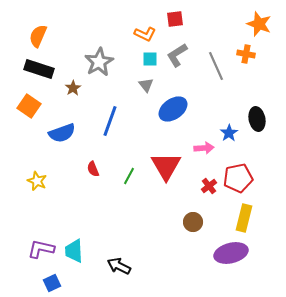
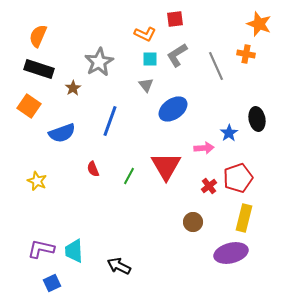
red pentagon: rotated 8 degrees counterclockwise
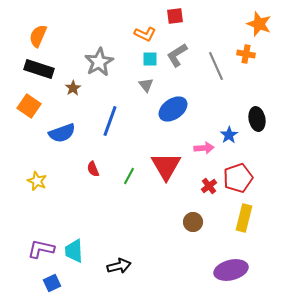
red square: moved 3 px up
blue star: moved 2 px down
purple ellipse: moved 17 px down
black arrow: rotated 140 degrees clockwise
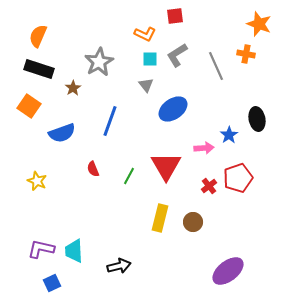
yellow rectangle: moved 84 px left
purple ellipse: moved 3 px left, 1 px down; rotated 24 degrees counterclockwise
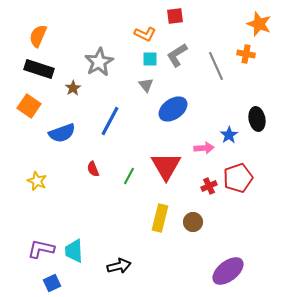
blue line: rotated 8 degrees clockwise
red cross: rotated 14 degrees clockwise
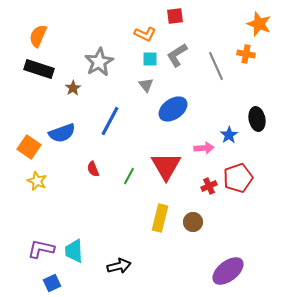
orange square: moved 41 px down
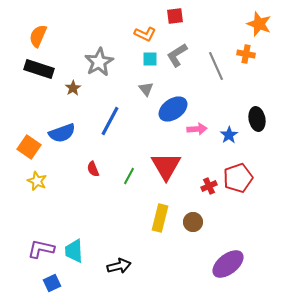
gray triangle: moved 4 px down
pink arrow: moved 7 px left, 19 px up
purple ellipse: moved 7 px up
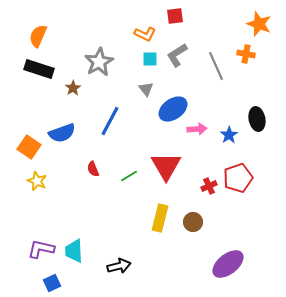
green line: rotated 30 degrees clockwise
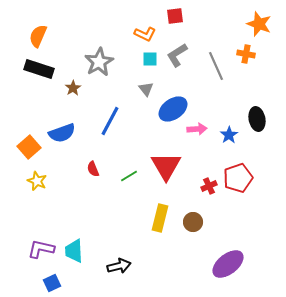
orange square: rotated 15 degrees clockwise
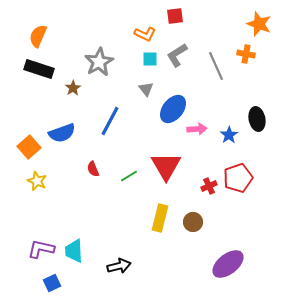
blue ellipse: rotated 16 degrees counterclockwise
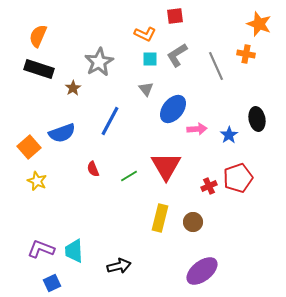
purple L-shape: rotated 8 degrees clockwise
purple ellipse: moved 26 px left, 7 px down
